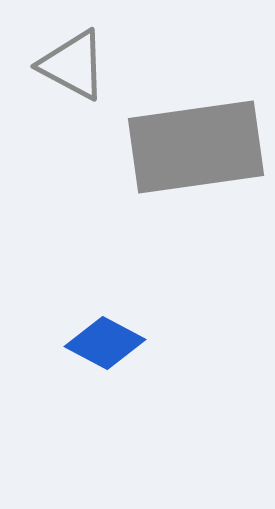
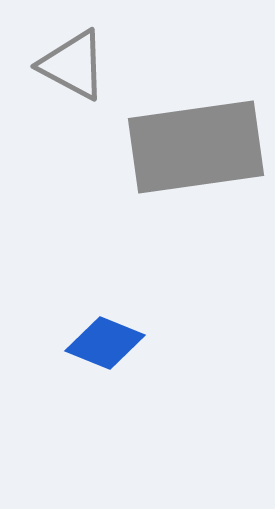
blue diamond: rotated 6 degrees counterclockwise
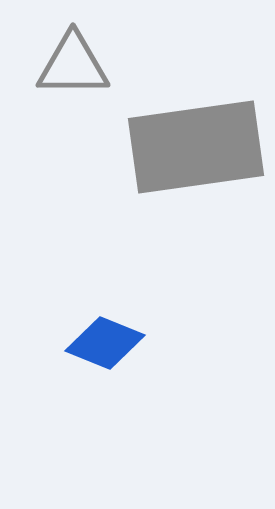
gray triangle: rotated 28 degrees counterclockwise
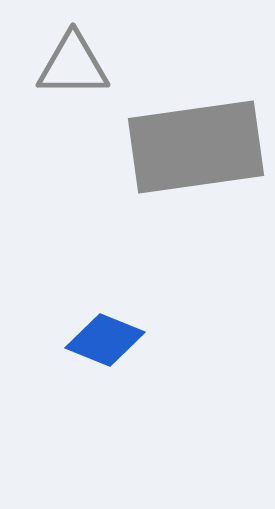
blue diamond: moved 3 px up
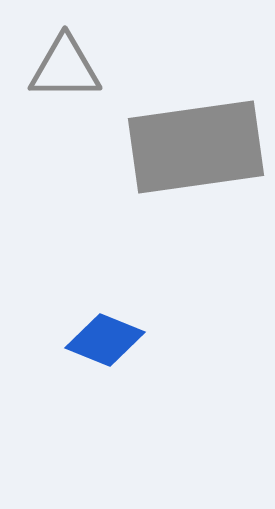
gray triangle: moved 8 px left, 3 px down
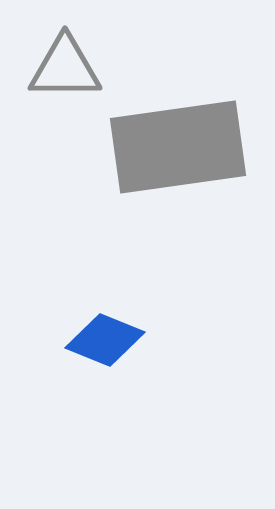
gray rectangle: moved 18 px left
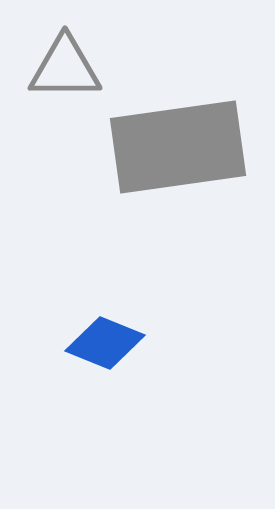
blue diamond: moved 3 px down
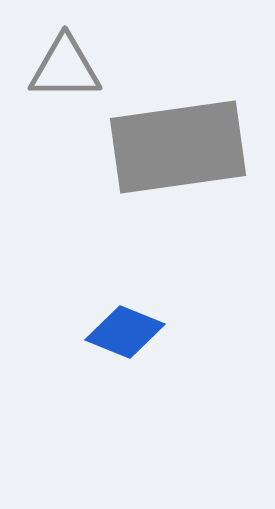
blue diamond: moved 20 px right, 11 px up
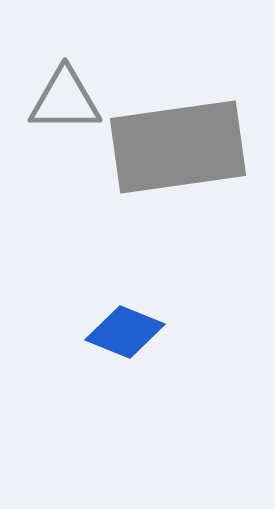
gray triangle: moved 32 px down
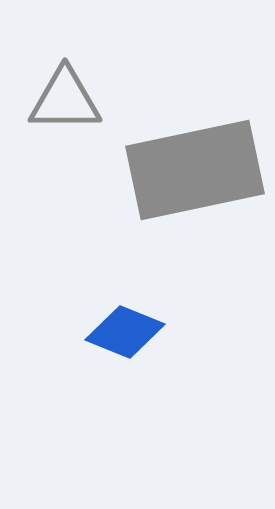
gray rectangle: moved 17 px right, 23 px down; rotated 4 degrees counterclockwise
